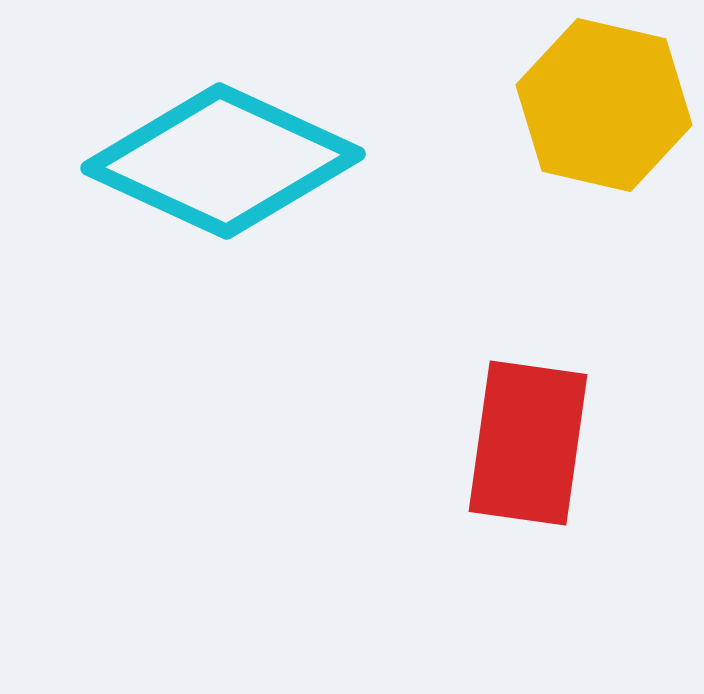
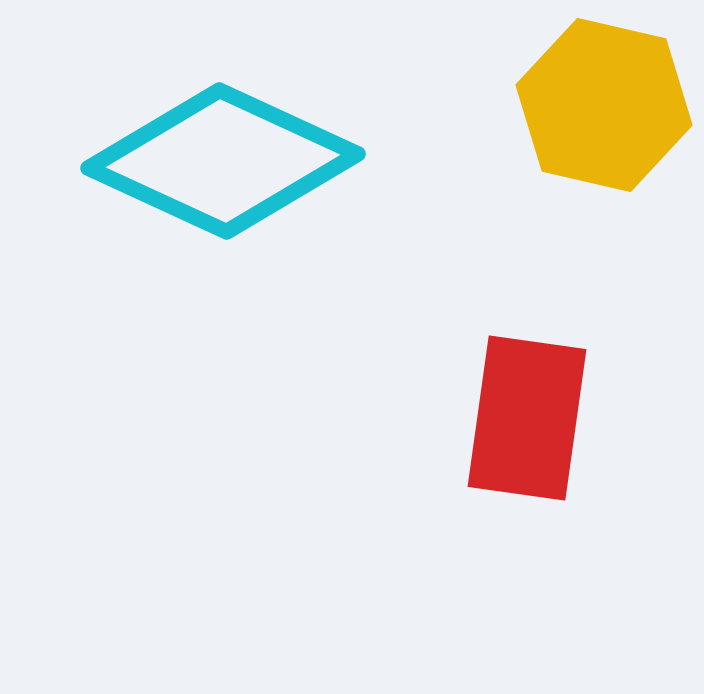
red rectangle: moved 1 px left, 25 px up
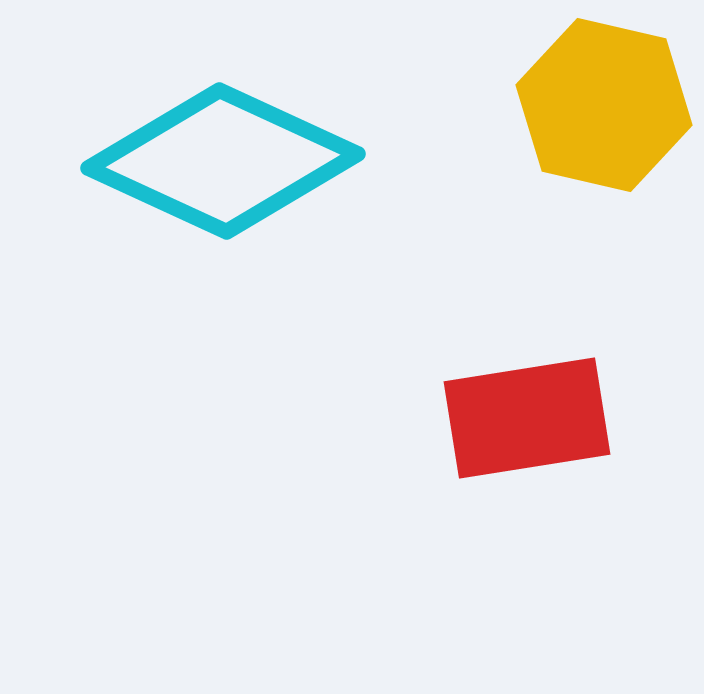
red rectangle: rotated 73 degrees clockwise
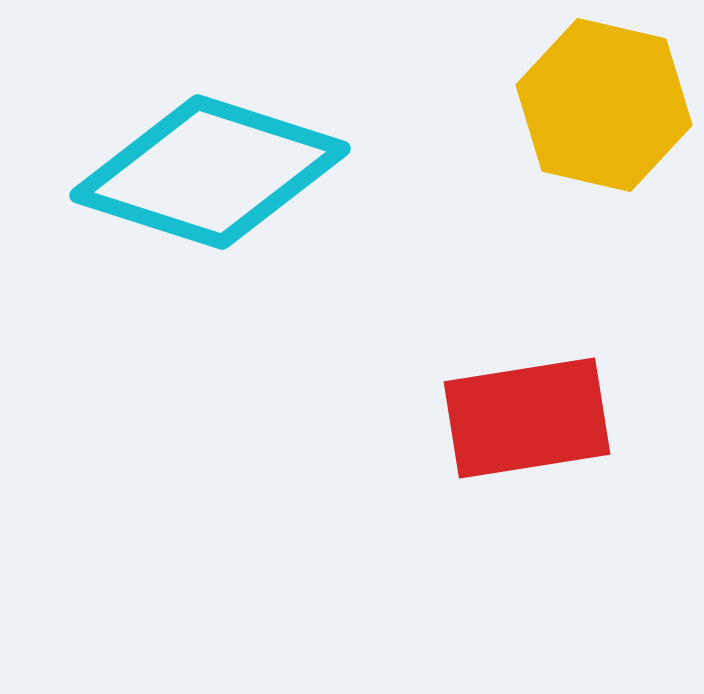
cyan diamond: moved 13 px left, 11 px down; rotated 7 degrees counterclockwise
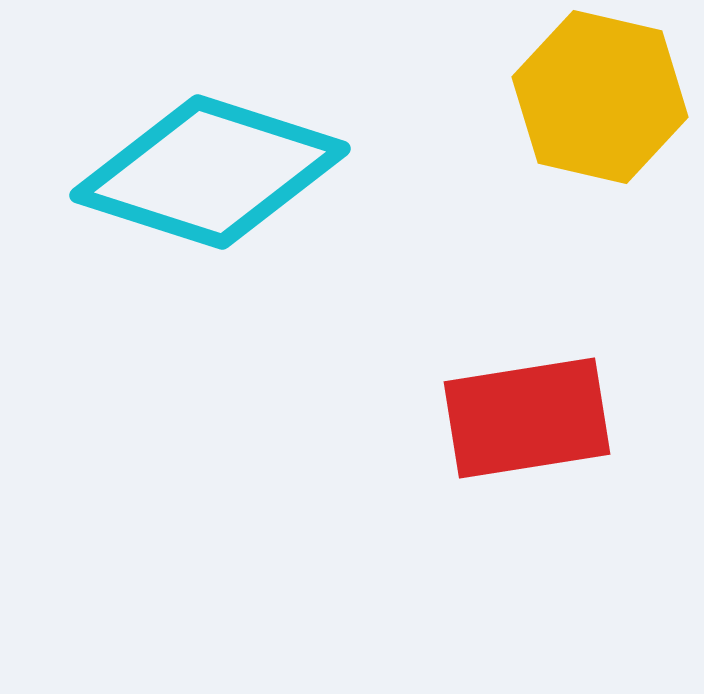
yellow hexagon: moved 4 px left, 8 px up
